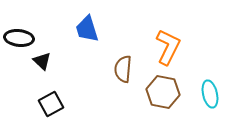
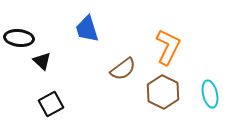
brown semicircle: rotated 132 degrees counterclockwise
brown hexagon: rotated 16 degrees clockwise
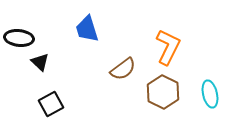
black triangle: moved 2 px left, 1 px down
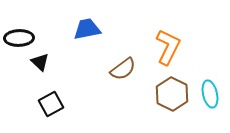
blue trapezoid: rotated 96 degrees clockwise
black ellipse: rotated 8 degrees counterclockwise
brown hexagon: moved 9 px right, 2 px down
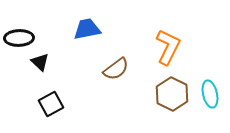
brown semicircle: moved 7 px left
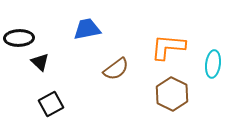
orange L-shape: rotated 111 degrees counterclockwise
cyan ellipse: moved 3 px right, 30 px up; rotated 20 degrees clockwise
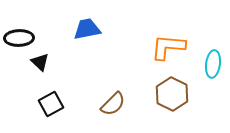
brown semicircle: moved 3 px left, 35 px down; rotated 8 degrees counterclockwise
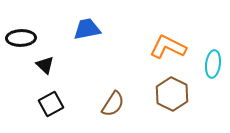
black ellipse: moved 2 px right
orange L-shape: rotated 21 degrees clockwise
black triangle: moved 5 px right, 3 px down
brown semicircle: rotated 12 degrees counterclockwise
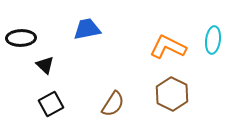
cyan ellipse: moved 24 px up
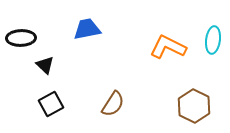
brown hexagon: moved 22 px right, 12 px down
